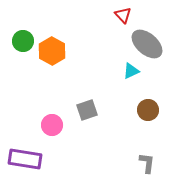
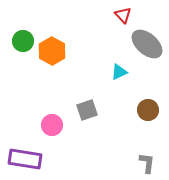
cyan triangle: moved 12 px left, 1 px down
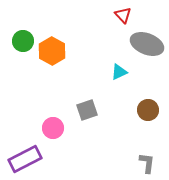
gray ellipse: rotated 20 degrees counterclockwise
pink circle: moved 1 px right, 3 px down
purple rectangle: rotated 36 degrees counterclockwise
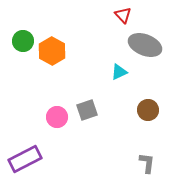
gray ellipse: moved 2 px left, 1 px down
pink circle: moved 4 px right, 11 px up
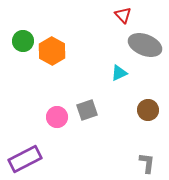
cyan triangle: moved 1 px down
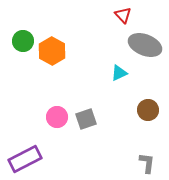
gray square: moved 1 px left, 9 px down
